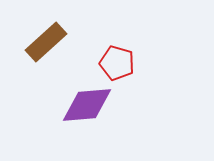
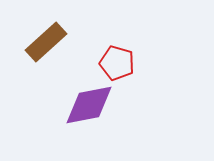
purple diamond: moved 2 px right; rotated 6 degrees counterclockwise
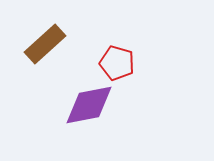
brown rectangle: moved 1 px left, 2 px down
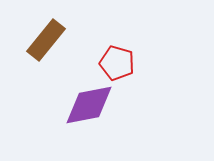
brown rectangle: moved 1 px right, 4 px up; rotated 9 degrees counterclockwise
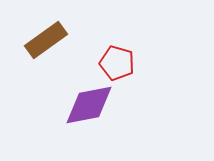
brown rectangle: rotated 15 degrees clockwise
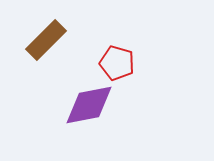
brown rectangle: rotated 9 degrees counterclockwise
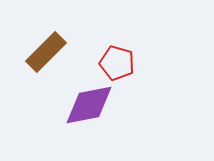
brown rectangle: moved 12 px down
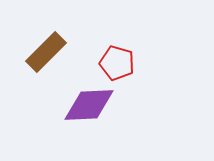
purple diamond: rotated 8 degrees clockwise
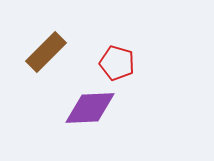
purple diamond: moved 1 px right, 3 px down
